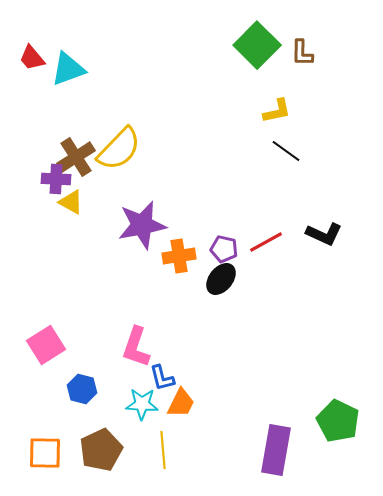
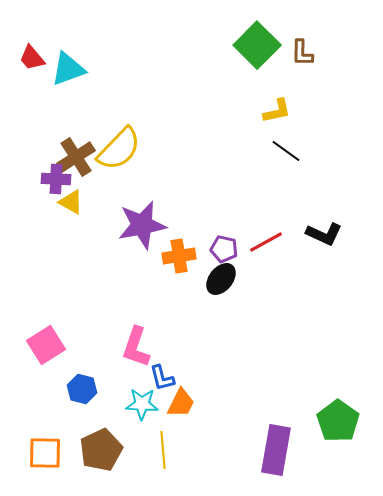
green pentagon: rotated 9 degrees clockwise
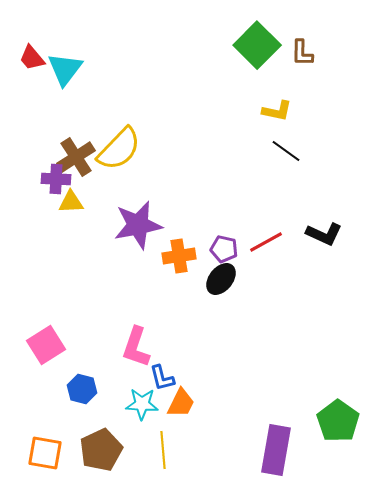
cyan triangle: moved 3 px left; rotated 33 degrees counterclockwise
yellow L-shape: rotated 24 degrees clockwise
yellow triangle: rotated 32 degrees counterclockwise
purple star: moved 4 px left
orange square: rotated 9 degrees clockwise
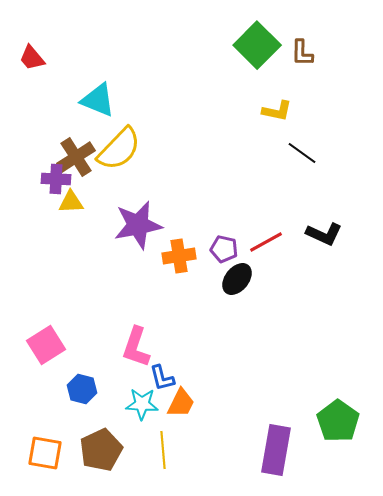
cyan triangle: moved 33 px right, 31 px down; rotated 45 degrees counterclockwise
black line: moved 16 px right, 2 px down
black ellipse: moved 16 px right
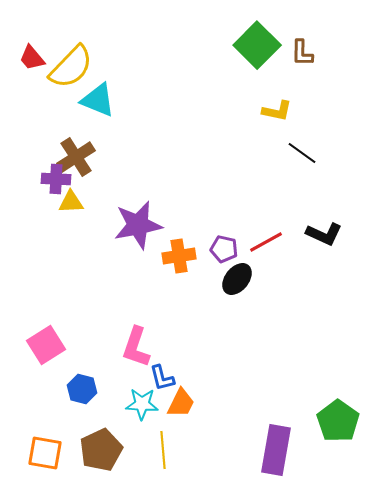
yellow semicircle: moved 48 px left, 82 px up
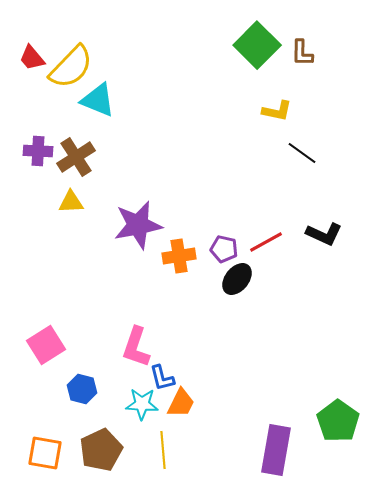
purple cross: moved 18 px left, 28 px up
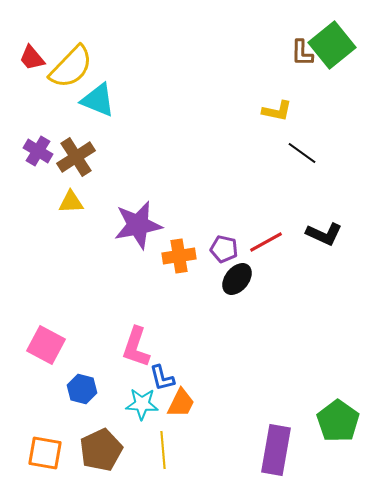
green square: moved 75 px right; rotated 6 degrees clockwise
purple cross: rotated 28 degrees clockwise
pink square: rotated 30 degrees counterclockwise
